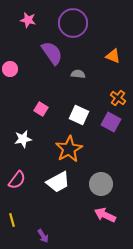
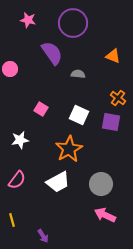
purple square: rotated 18 degrees counterclockwise
white star: moved 3 px left, 1 px down
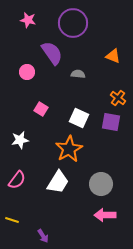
pink circle: moved 17 px right, 3 px down
white square: moved 3 px down
white trapezoid: rotated 30 degrees counterclockwise
pink arrow: rotated 25 degrees counterclockwise
yellow line: rotated 56 degrees counterclockwise
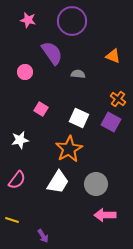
purple circle: moved 1 px left, 2 px up
pink circle: moved 2 px left
orange cross: moved 1 px down
purple square: rotated 18 degrees clockwise
gray circle: moved 5 px left
